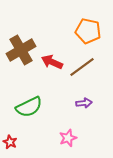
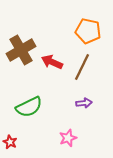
brown line: rotated 28 degrees counterclockwise
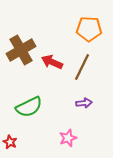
orange pentagon: moved 1 px right, 2 px up; rotated 10 degrees counterclockwise
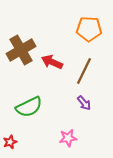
brown line: moved 2 px right, 4 px down
purple arrow: rotated 56 degrees clockwise
pink star: rotated 12 degrees clockwise
red star: rotated 24 degrees clockwise
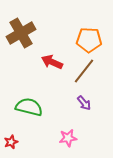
orange pentagon: moved 11 px down
brown cross: moved 17 px up
brown line: rotated 12 degrees clockwise
green semicircle: rotated 140 degrees counterclockwise
red star: moved 1 px right
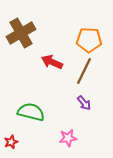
brown line: rotated 12 degrees counterclockwise
green semicircle: moved 2 px right, 5 px down
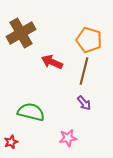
orange pentagon: rotated 15 degrees clockwise
brown line: rotated 12 degrees counterclockwise
